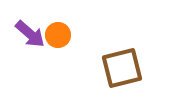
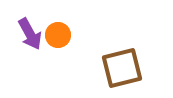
purple arrow: rotated 20 degrees clockwise
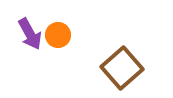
brown square: rotated 27 degrees counterclockwise
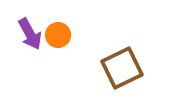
brown square: rotated 15 degrees clockwise
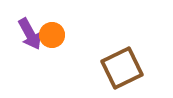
orange circle: moved 6 px left
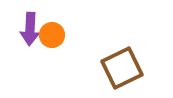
purple arrow: moved 5 px up; rotated 32 degrees clockwise
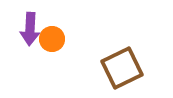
orange circle: moved 4 px down
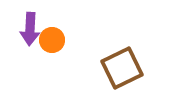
orange circle: moved 1 px down
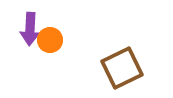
orange circle: moved 2 px left
